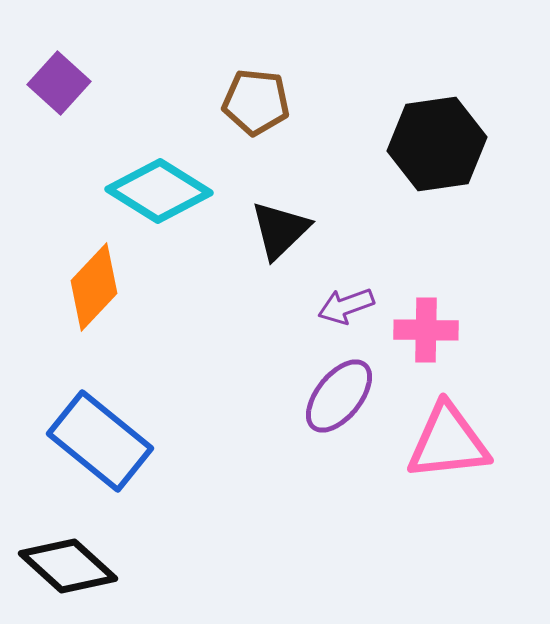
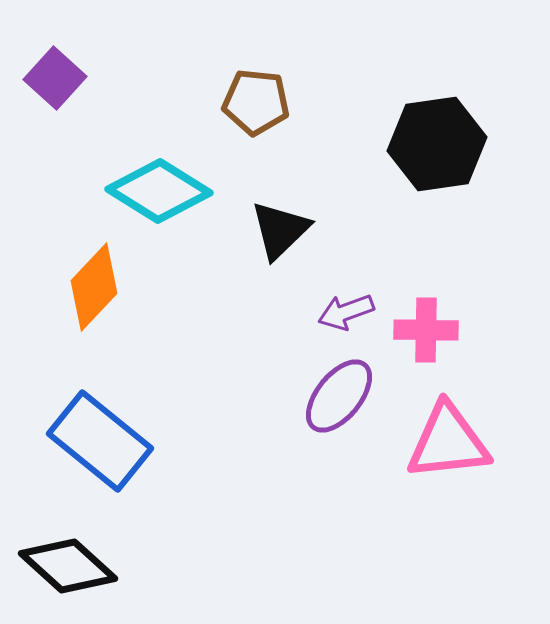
purple square: moved 4 px left, 5 px up
purple arrow: moved 6 px down
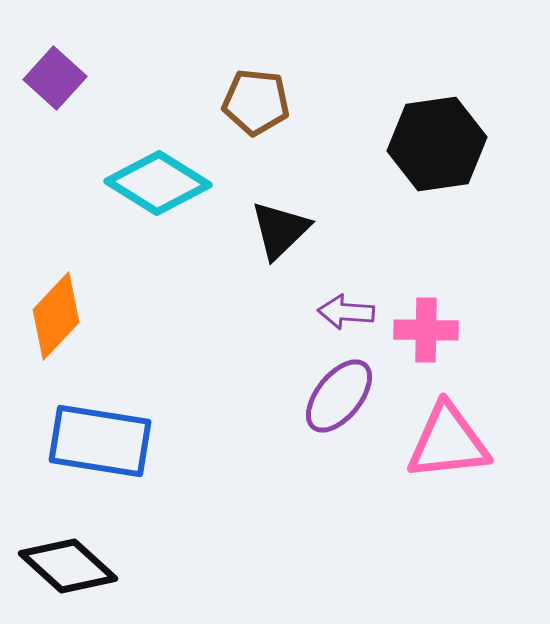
cyan diamond: moved 1 px left, 8 px up
orange diamond: moved 38 px left, 29 px down
purple arrow: rotated 24 degrees clockwise
blue rectangle: rotated 30 degrees counterclockwise
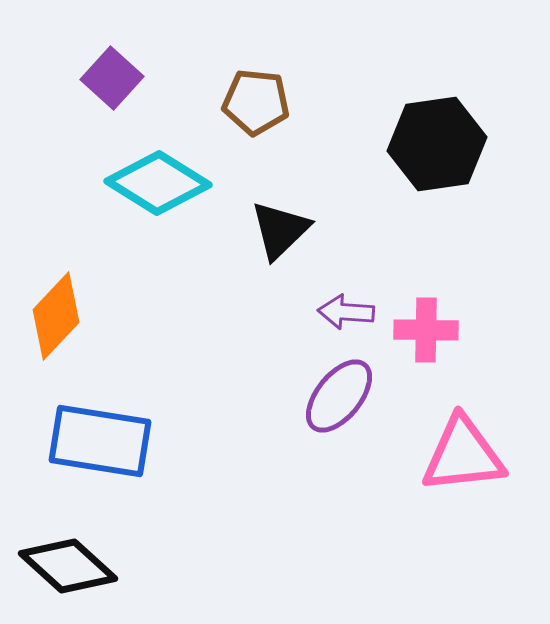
purple square: moved 57 px right
pink triangle: moved 15 px right, 13 px down
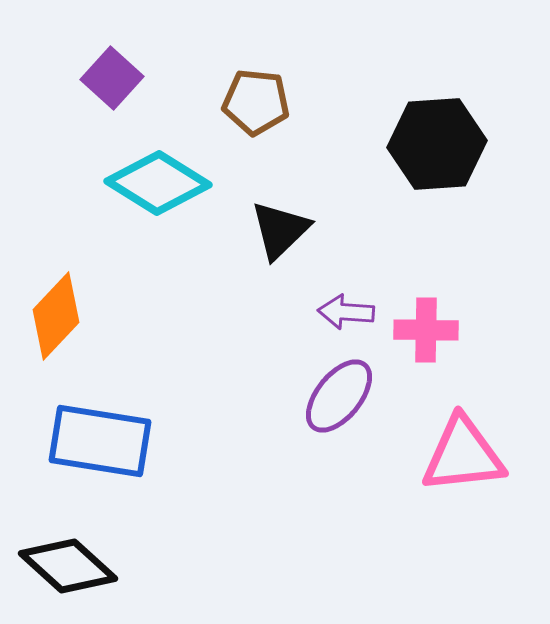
black hexagon: rotated 4 degrees clockwise
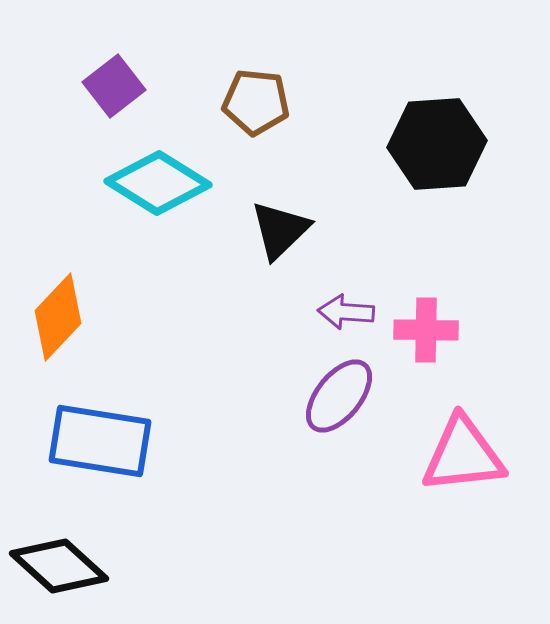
purple square: moved 2 px right, 8 px down; rotated 10 degrees clockwise
orange diamond: moved 2 px right, 1 px down
black diamond: moved 9 px left
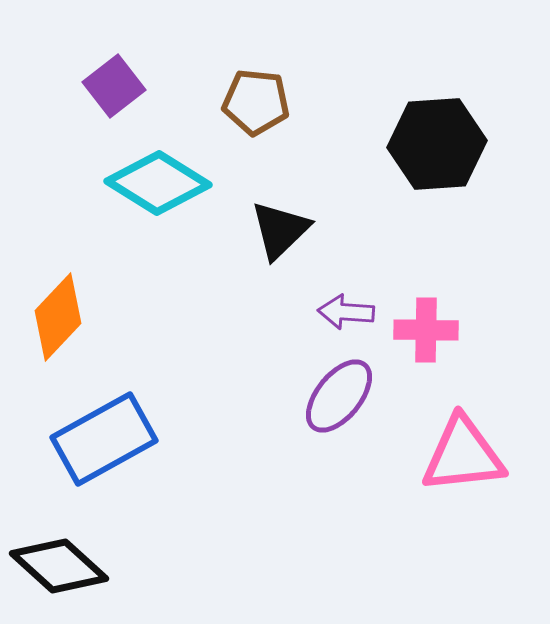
blue rectangle: moved 4 px right, 2 px up; rotated 38 degrees counterclockwise
